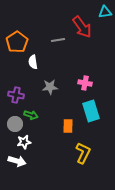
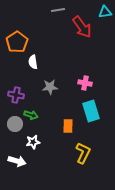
gray line: moved 30 px up
white star: moved 9 px right
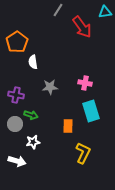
gray line: rotated 48 degrees counterclockwise
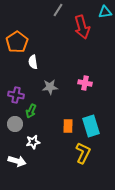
red arrow: rotated 20 degrees clockwise
cyan rectangle: moved 15 px down
green arrow: moved 4 px up; rotated 96 degrees clockwise
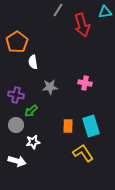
red arrow: moved 2 px up
green arrow: rotated 24 degrees clockwise
gray circle: moved 1 px right, 1 px down
yellow L-shape: rotated 60 degrees counterclockwise
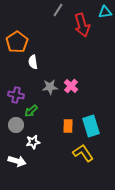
pink cross: moved 14 px left, 3 px down; rotated 32 degrees clockwise
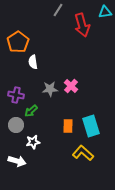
orange pentagon: moved 1 px right
gray star: moved 2 px down
yellow L-shape: rotated 15 degrees counterclockwise
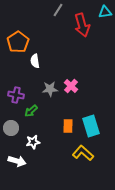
white semicircle: moved 2 px right, 1 px up
gray circle: moved 5 px left, 3 px down
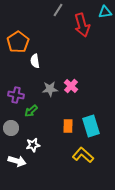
white star: moved 3 px down
yellow L-shape: moved 2 px down
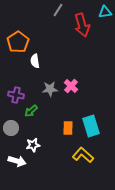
orange rectangle: moved 2 px down
